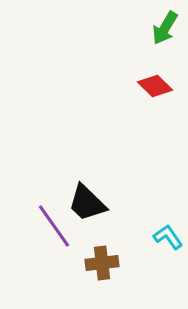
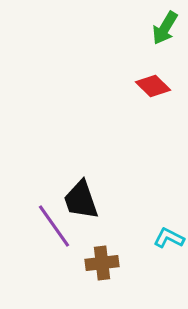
red diamond: moved 2 px left
black trapezoid: moved 6 px left, 3 px up; rotated 27 degrees clockwise
cyan L-shape: moved 1 px right, 1 px down; rotated 28 degrees counterclockwise
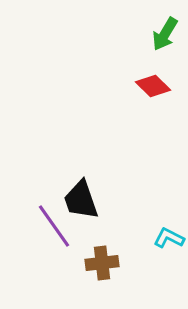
green arrow: moved 6 px down
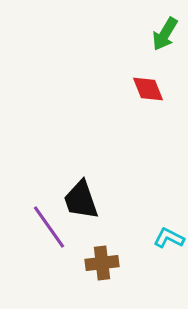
red diamond: moved 5 px left, 3 px down; rotated 24 degrees clockwise
purple line: moved 5 px left, 1 px down
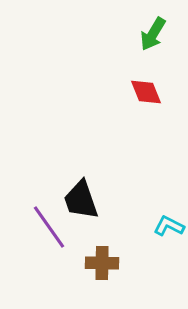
green arrow: moved 12 px left
red diamond: moved 2 px left, 3 px down
cyan L-shape: moved 12 px up
brown cross: rotated 8 degrees clockwise
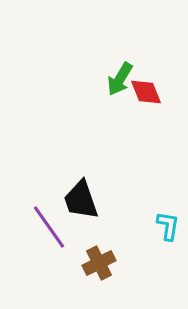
green arrow: moved 33 px left, 45 px down
cyan L-shape: moved 1 px left; rotated 72 degrees clockwise
brown cross: moved 3 px left; rotated 28 degrees counterclockwise
